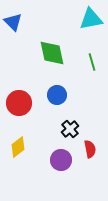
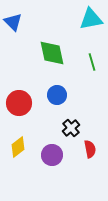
black cross: moved 1 px right, 1 px up
purple circle: moved 9 px left, 5 px up
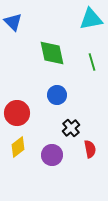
red circle: moved 2 px left, 10 px down
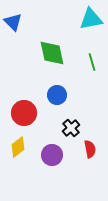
red circle: moved 7 px right
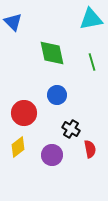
black cross: moved 1 px down; rotated 18 degrees counterclockwise
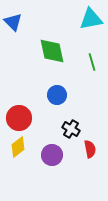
green diamond: moved 2 px up
red circle: moved 5 px left, 5 px down
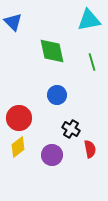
cyan triangle: moved 2 px left, 1 px down
